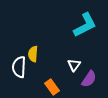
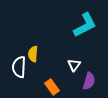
purple semicircle: moved 2 px down; rotated 18 degrees counterclockwise
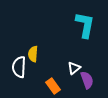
cyan L-shape: rotated 52 degrees counterclockwise
white triangle: moved 3 px down; rotated 16 degrees clockwise
purple semicircle: moved 2 px left, 1 px up; rotated 36 degrees counterclockwise
orange rectangle: moved 1 px right, 1 px up
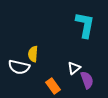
white semicircle: rotated 80 degrees counterclockwise
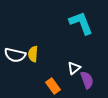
cyan L-shape: moved 4 px left, 2 px up; rotated 32 degrees counterclockwise
white semicircle: moved 4 px left, 12 px up
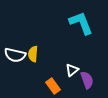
white triangle: moved 2 px left, 2 px down
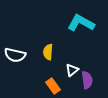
cyan L-shape: rotated 40 degrees counterclockwise
yellow semicircle: moved 15 px right, 2 px up
purple semicircle: rotated 12 degrees clockwise
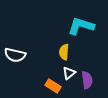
cyan L-shape: moved 3 px down; rotated 12 degrees counterclockwise
yellow semicircle: moved 16 px right
white triangle: moved 3 px left, 3 px down
orange rectangle: rotated 21 degrees counterclockwise
